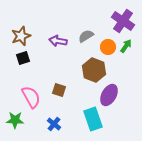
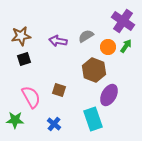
brown star: rotated 12 degrees clockwise
black square: moved 1 px right, 1 px down
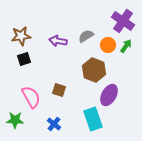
orange circle: moved 2 px up
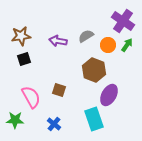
green arrow: moved 1 px right, 1 px up
cyan rectangle: moved 1 px right
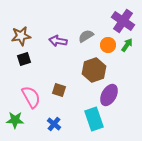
brown hexagon: rotated 20 degrees clockwise
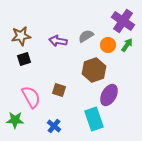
blue cross: moved 2 px down
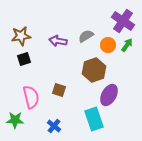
pink semicircle: rotated 15 degrees clockwise
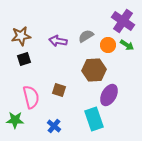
green arrow: rotated 88 degrees clockwise
brown hexagon: rotated 15 degrees clockwise
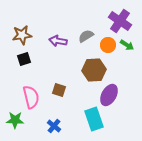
purple cross: moved 3 px left
brown star: moved 1 px right, 1 px up
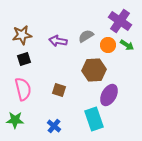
pink semicircle: moved 8 px left, 8 px up
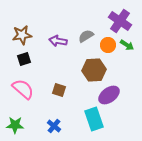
pink semicircle: rotated 35 degrees counterclockwise
purple ellipse: rotated 25 degrees clockwise
green star: moved 5 px down
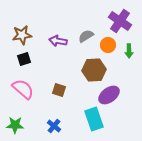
green arrow: moved 2 px right, 6 px down; rotated 56 degrees clockwise
